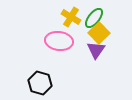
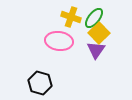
yellow cross: rotated 12 degrees counterclockwise
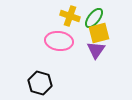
yellow cross: moved 1 px left, 1 px up
yellow square: rotated 30 degrees clockwise
